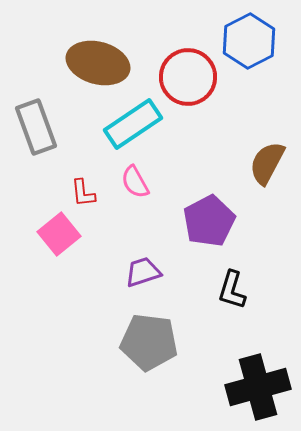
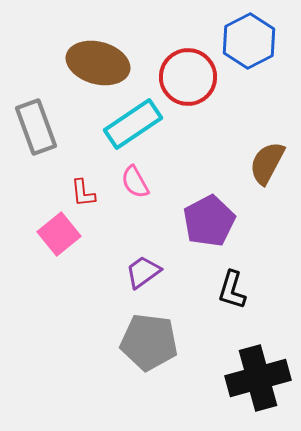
purple trapezoid: rotated 18 degrees counterclockwise
black cross: moved 9 px up
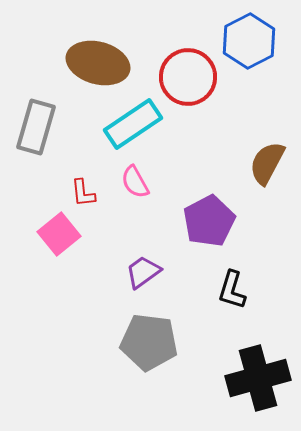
gray rectangle: rotated 36 degrees clockwise
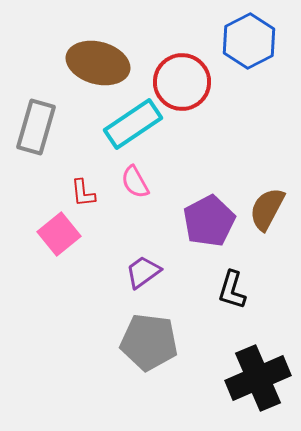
red circle: moved 6 px left, 5 px down
brown semicircle: moved 46 px down
black cross: rotated 8 degrees counterclockwise
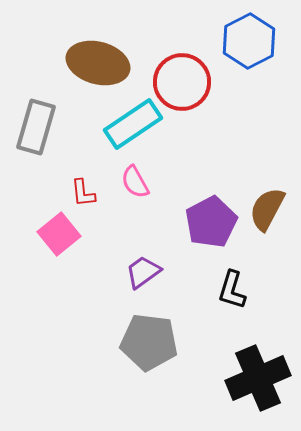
purple pentagon: moved 2 px right, 1 px down
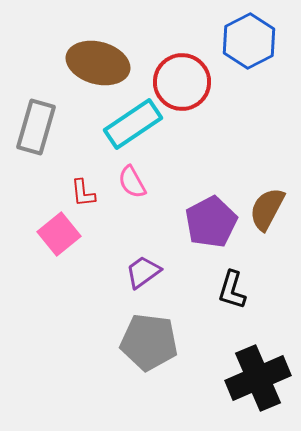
pink semicircle: moved 3 px left
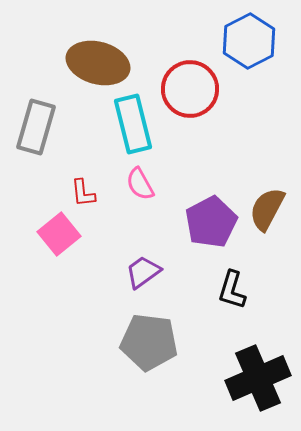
red circle: moved 8 px right, 7 px down
cyan rectangle: rotated 70 degrees counterclockwise
pink semicircle: moved 8 px right, 2 px down
